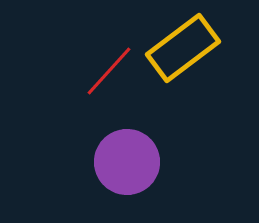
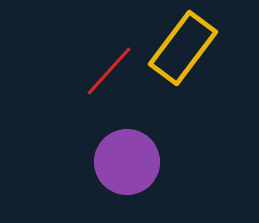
yellow rectangle: rotated 16 degrees counterclockwise
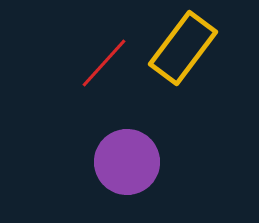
red line: moved 5 px left, 8 px up
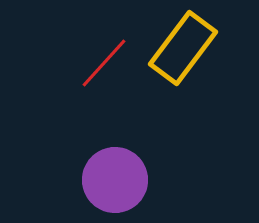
purple circle: moved 12 px left, 18 px down
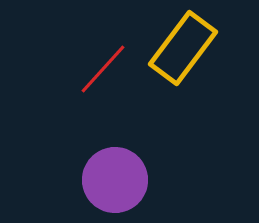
red line: moved 1 px left, 6 px down
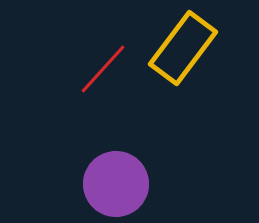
purple circle: moved 1 px right, 4 px down
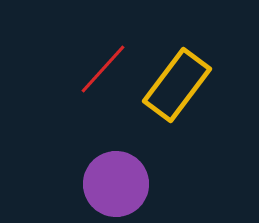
yellow rectangle: moved 6 px left, 37 px down
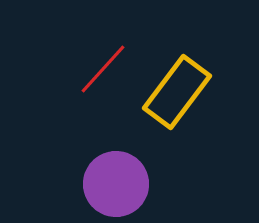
yellow rectangle: moved 7 px down
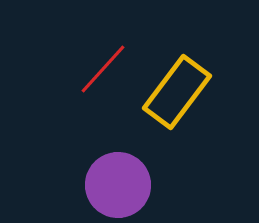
purple circle: moved 2 px right, 1 px down
